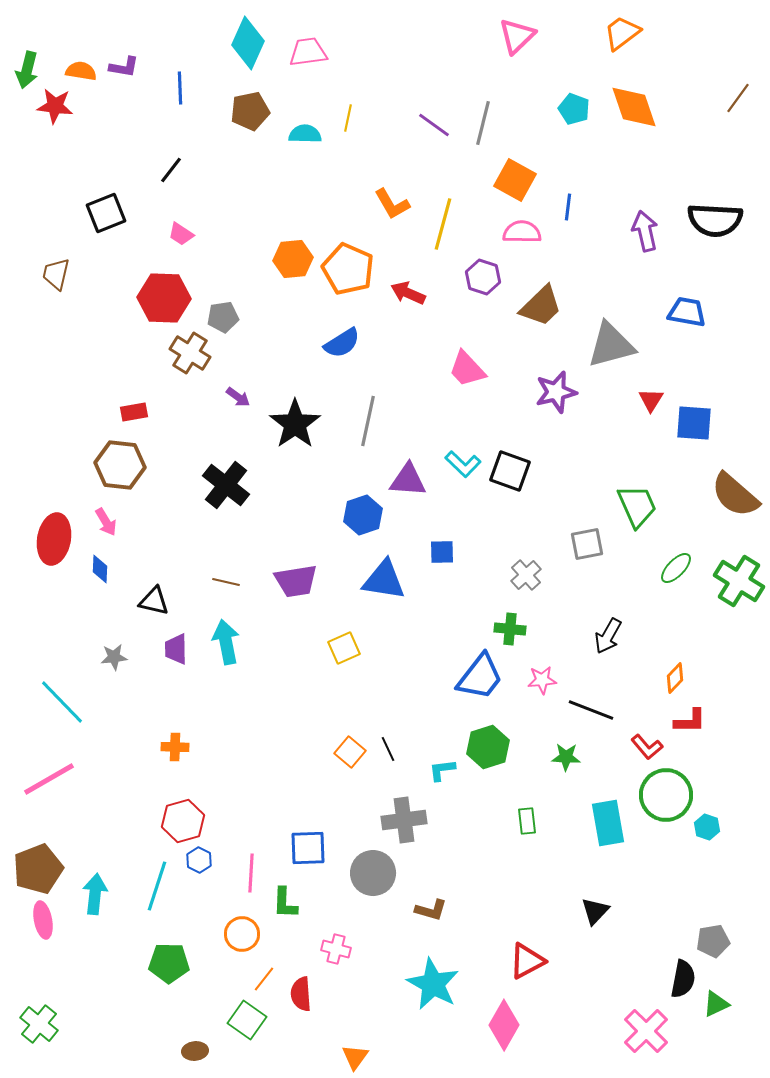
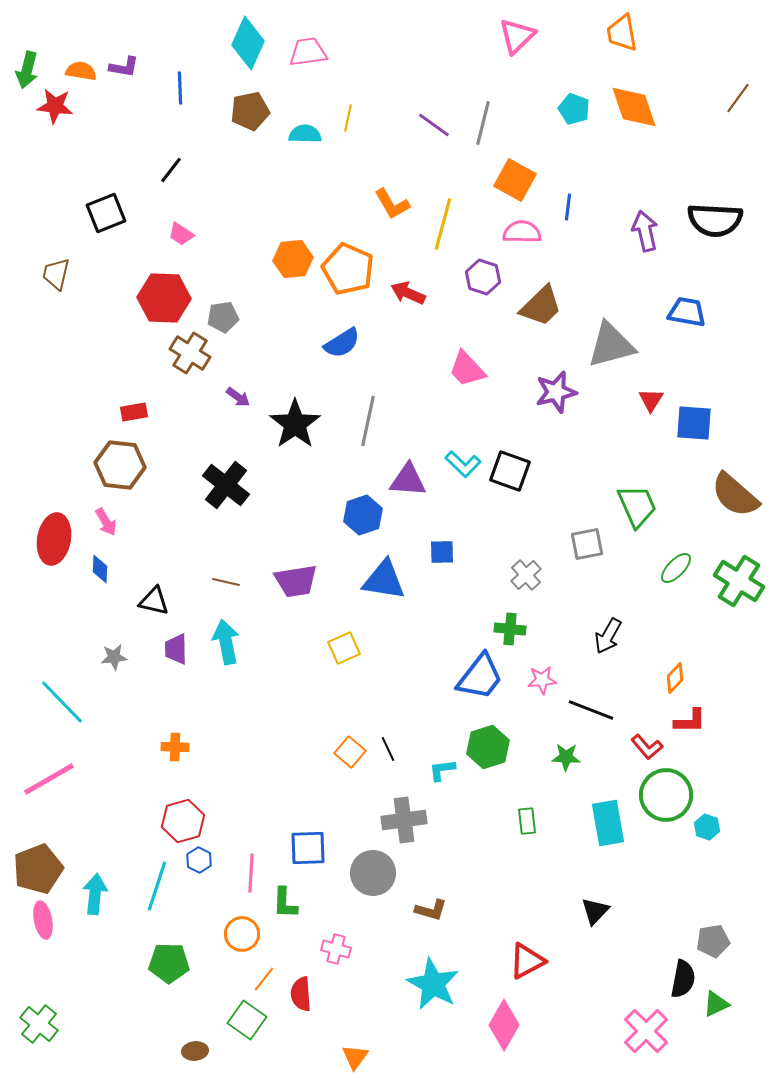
orange trapezoid at (622, 33): rotated 63 degrees counterclockwise
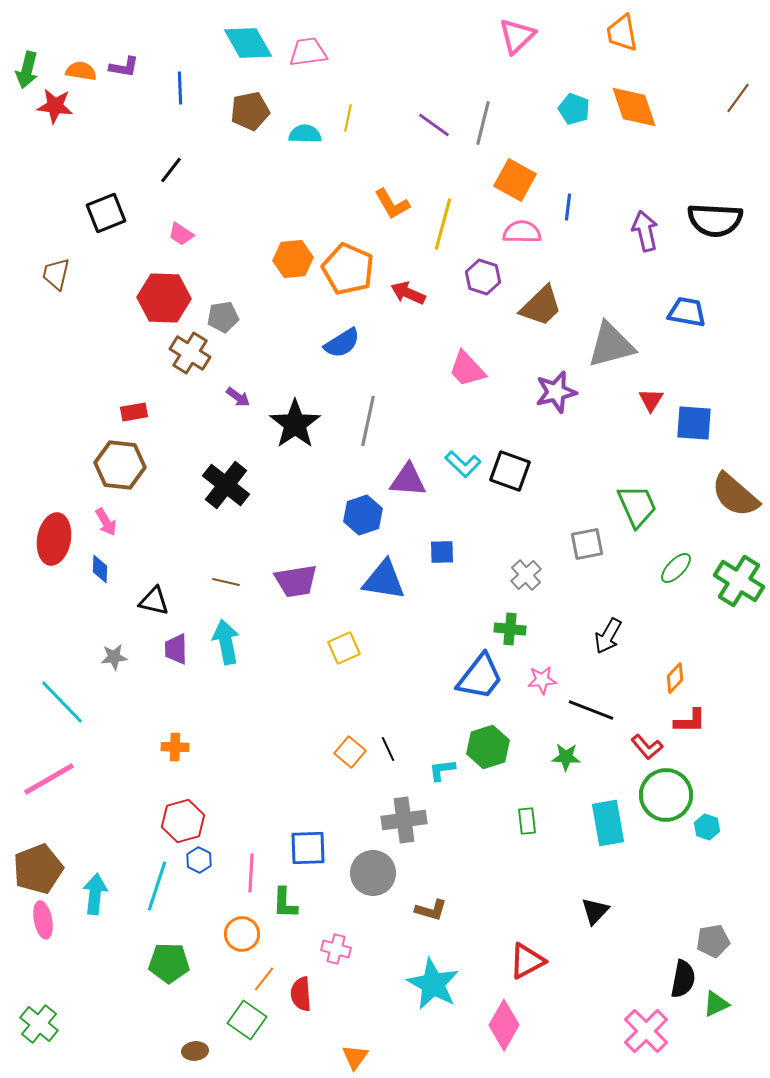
cyan diamond at (248, 43): rotated 54 degrees counterclockwise
